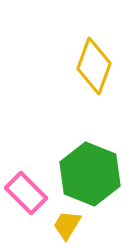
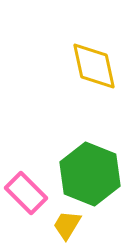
yellow diamond: rotated 32 degrees counterclockwise
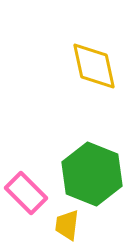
green hexagon: moved 2 px right
yellow trapezoid: rotated 24 degrees counterclockwise
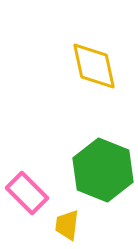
green hexagon: moved 11 px right, 4 px up
pink rectangle: moved 1 px right
